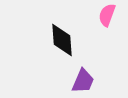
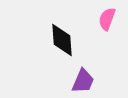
pink semicircle: moved 4 px down
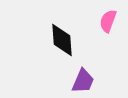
pink semicircle: moved 1 px right, 2 px down
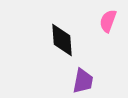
purple trapezoid: rotated 12 degrees counterclockwise
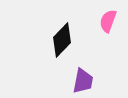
black diamond: rotated 48 degrees clockwise
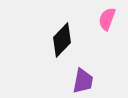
pink semicircle: moved 1 px left, 2 px up
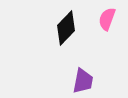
black diamond: moved 4 px right, 12 px up
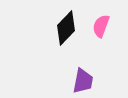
pink semicircle: moved 6 px left, 7 px down
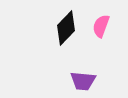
purple trapezoid: rotated 84 degrees clockwise
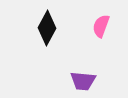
black diamond: moved 19 px left; rotated 16 degrees counterclockwise
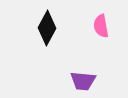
pink semicircle: rotated 30 degrees counterclockwise
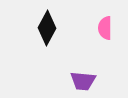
pink semicircle: moved 4 px right, 2 px down; rotated 10 degrees clockwise
